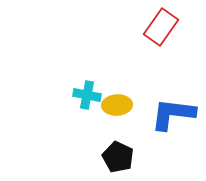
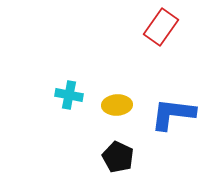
cyan cross: moved 18 px left
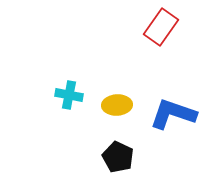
blue L-shape: rotated 12 degrees clockwise
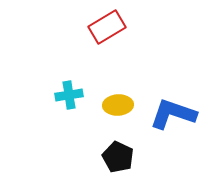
red rectangle: moved 54 px left; rotated 24 degrees clockwise
cyan cross: rotated 20 degrees counterclockwise
yellow ellipse: moved 1 px right
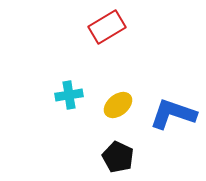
yellow ellipse: rotated 36 degrees counterclockwise
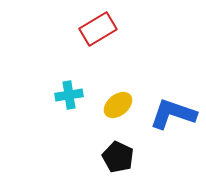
red rectangle: moved 9 px left, 2 px down
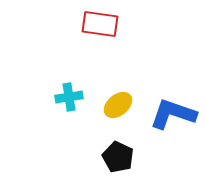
red rectangle: moved 2 px right, 5 px up; rotated 39 degrees clockwise
cyan cross: moved 2 px down
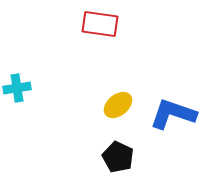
cyan cross: moved 52 px left, 9 px up
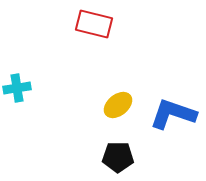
red rectangle: moved 6 px left; rotated 6 degrees clockwise
black pentagon: rotated 24 degrees counterclockwise
